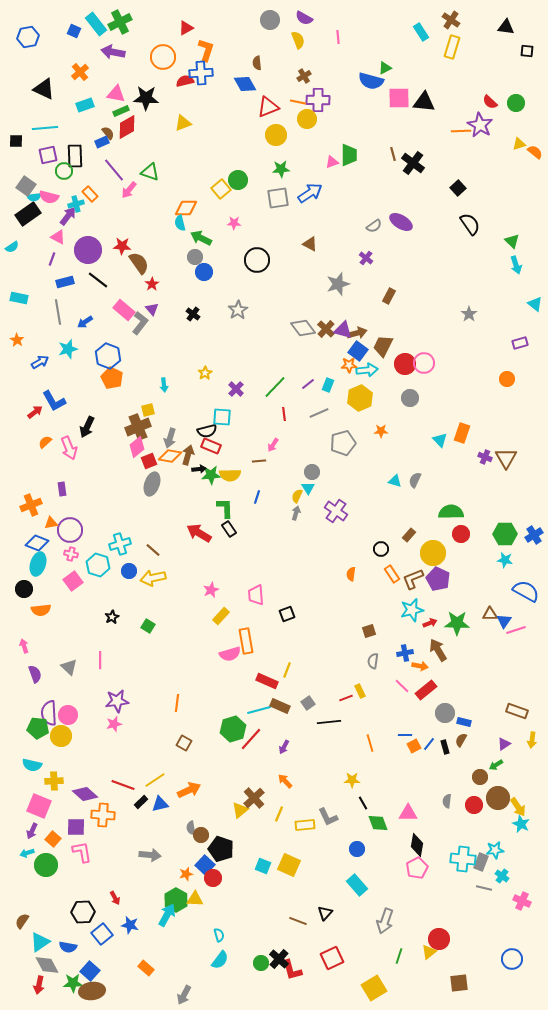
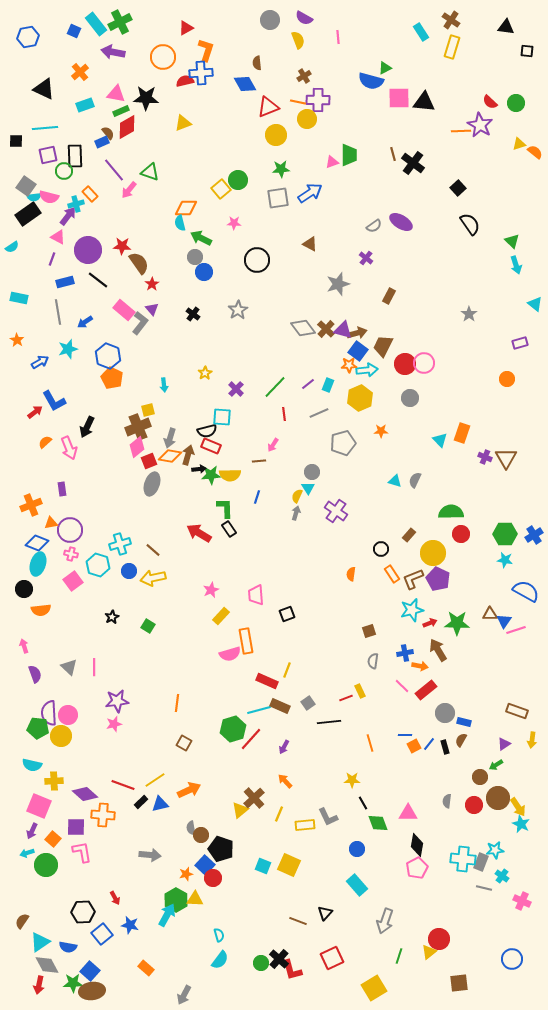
pink line at (100, 660): moved 6 px left, 7 px down
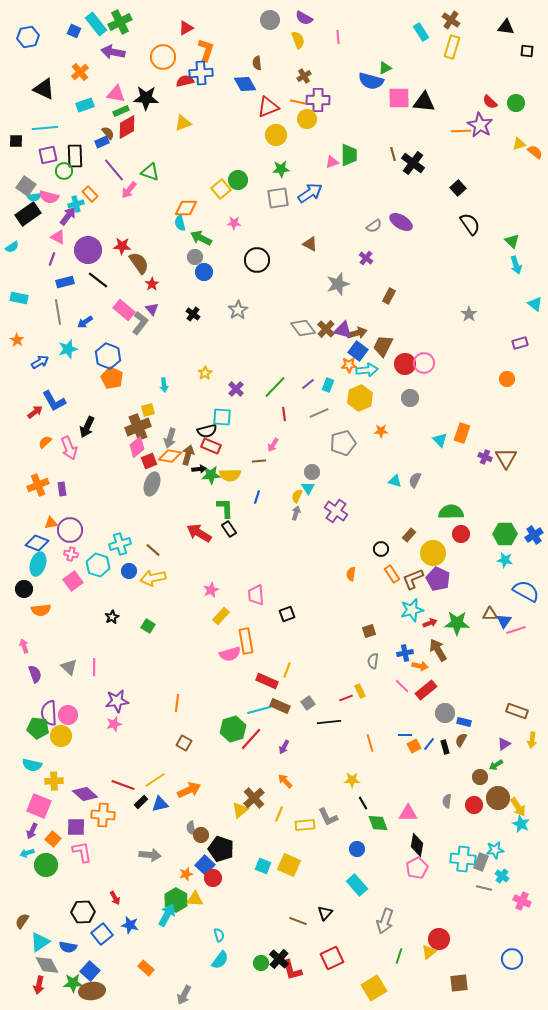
orange cross at (31, 505): moved 7 px right, 20 px up
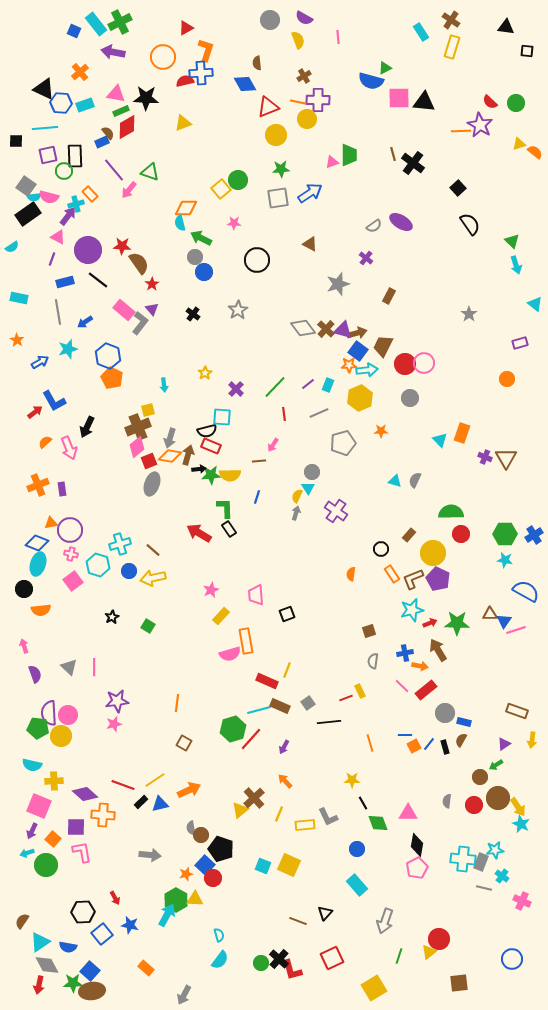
blue hexagon at (28, 37): moved 33 px right, 66 px down; rotated 15 degrees clockwise
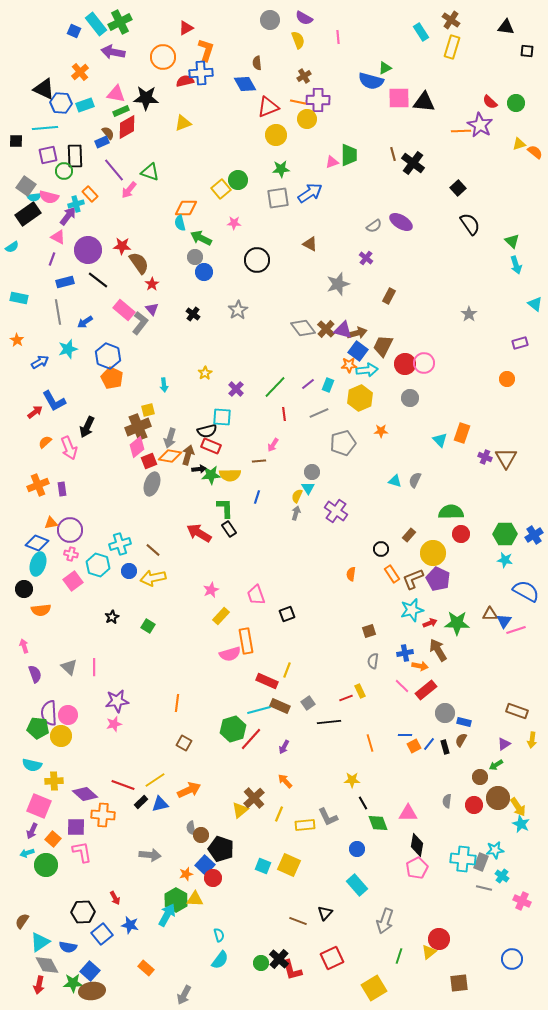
pink trapezoid at (256, 595): rotated 15 degrees counterclockwise
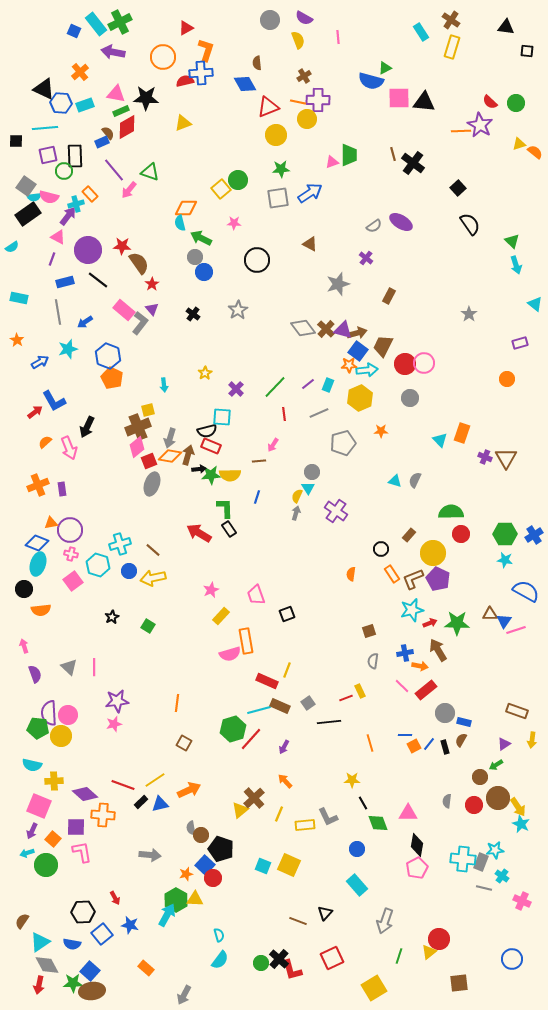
blue semicircle at (68, 947): moved 4 px right, 3 px up
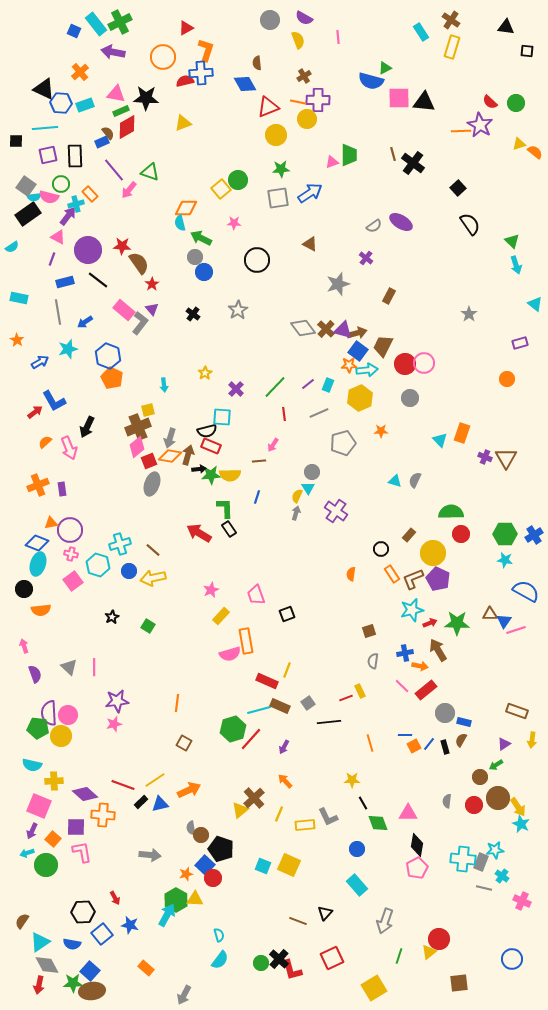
green circle at (64, 171): moved 3 px left, 13 px down
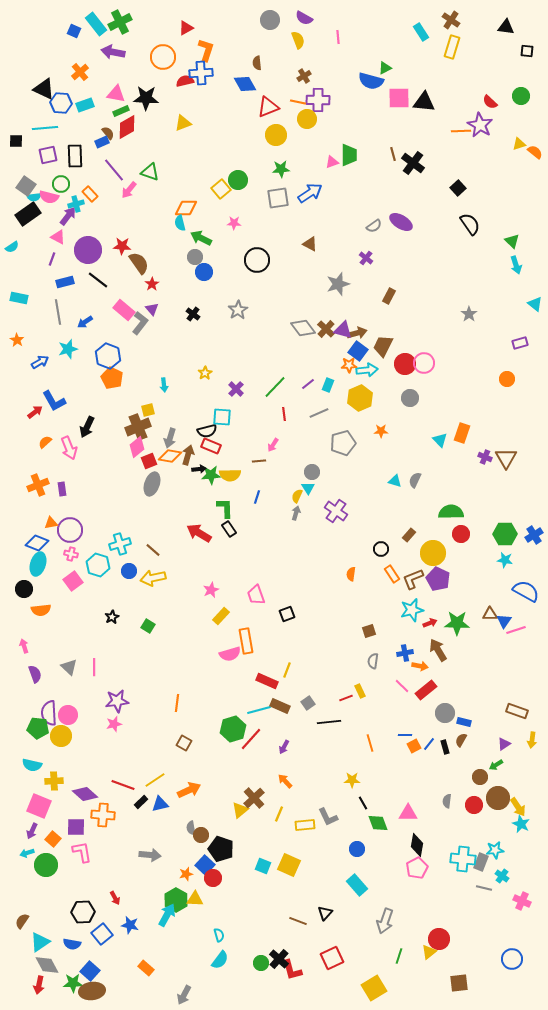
green circle at (516, 103): moved 5 px right, 7 px up
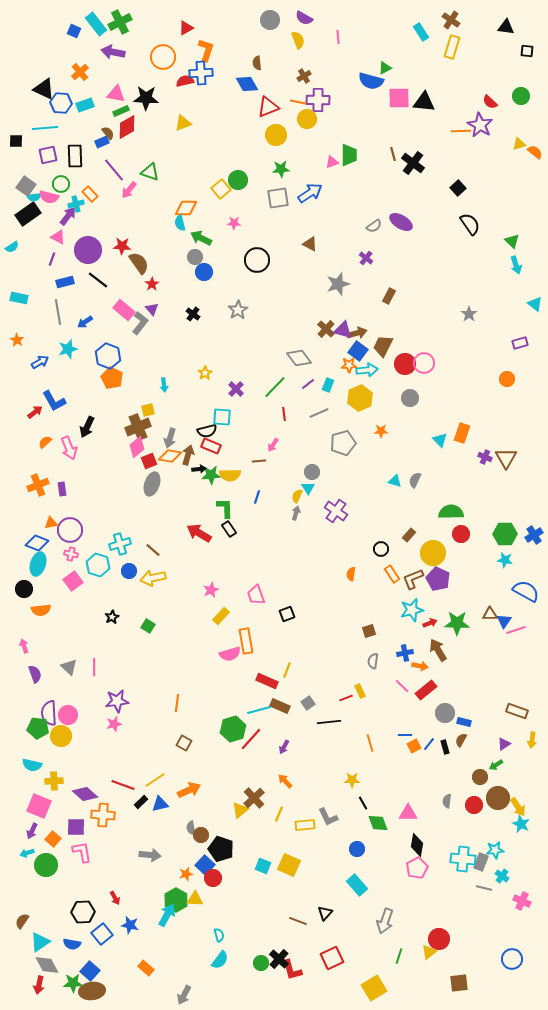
blue diamond at (245, 84): moved 2 px right
gray diamond at (303, 328): moved 4 px left, 30 px down
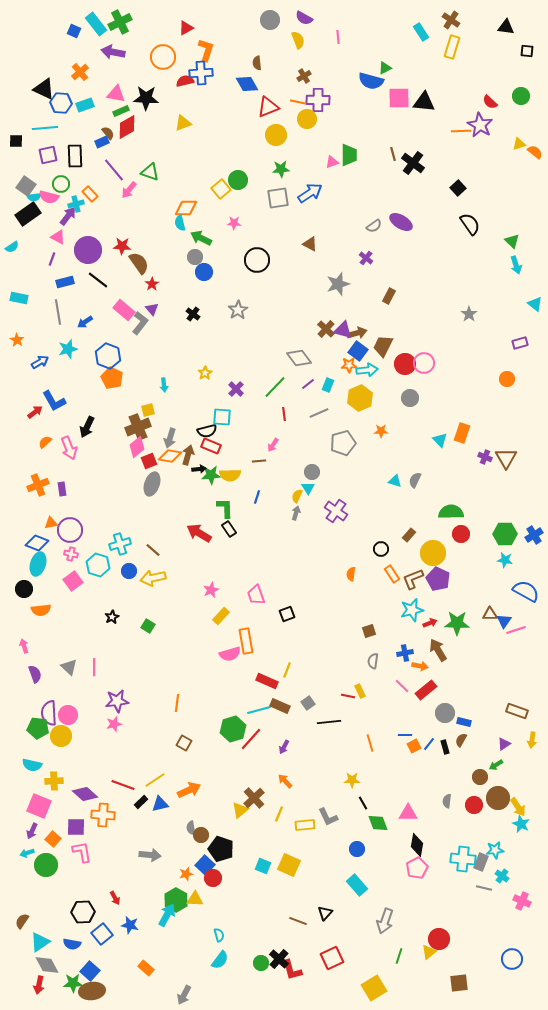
red line at (346, 698): moved 2 px right, 2 px up; rotated 32 degrees clockwise
